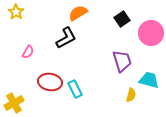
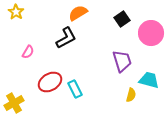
red ellipse: rotated 40 degrees counterclockwise
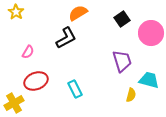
red ellipse: moved 14 px left, 1 px up; rotated 10 degrees clockwise
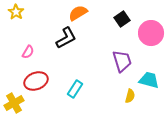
cyan rectangle: rotated 60 degrees clockwise
yellow semicircle: moved 1 px left, 1 px down
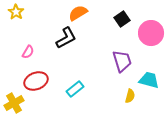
cyan rectangle: rotated 18 degrees clockwise
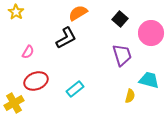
black square: moved 2 px left; rotated 14 degrees counterclockwise
purple trapezoid: moved 6 px up
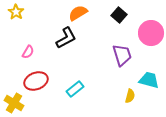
black square: moved 1 px left, 4 px up
yellow cross: rotated 30 degrees counterclockwise
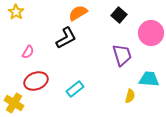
cyan trapezoid: moved 1 px up; rotated 10 degrees counterclockwise
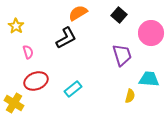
yellow star: moved 14 px down
pink semicircle: rotated 48 degrees counterclockwise
cyan rectangle: moved 2 px left
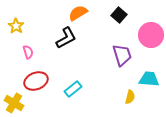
pink circle: moved 2 px down
yellow semicircle: moved 1 px down
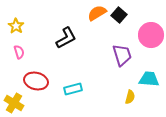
orange semicircle: moved 19 px right
pink semicircle: moved 9 px left
red ellipse: rotated 35 degrees clockwise
cyan rectangle: rotated 24 degrees clockwise
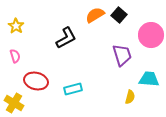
orange semicircle: moved 2 px left, 2 px down
pink semicircle: moved 4 px left, 4 px down
